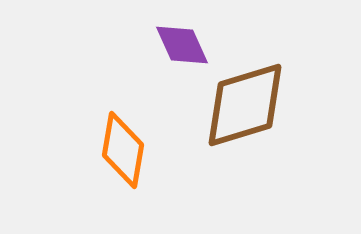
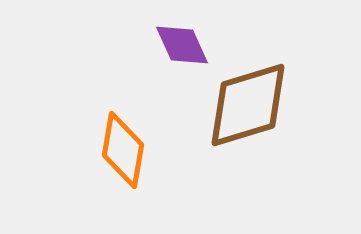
brown diamond: moved 3 px right
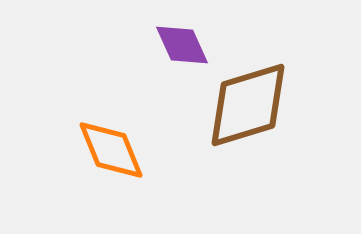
orange diamond: moved 12 px left; rotated 32 degrees counterclockwise
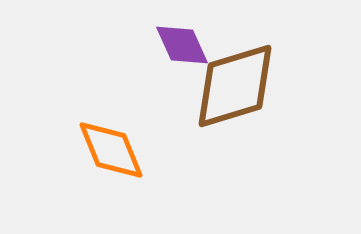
brown diamond: moved 13 px left, 19 px up
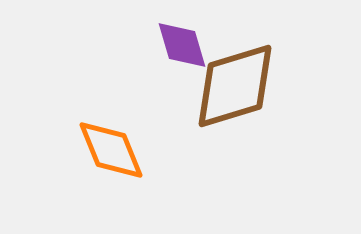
purple diamond: rotated 8 degrees clockwise
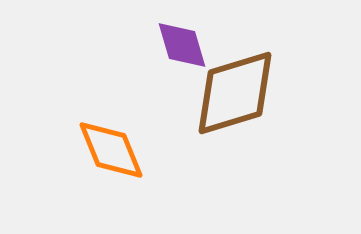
brown diamond: moved 7 px down
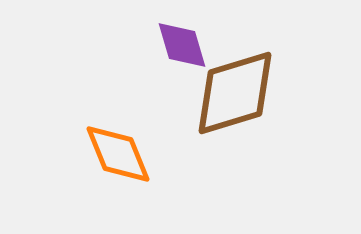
orange diamond: moved 7 px right, 4 px down
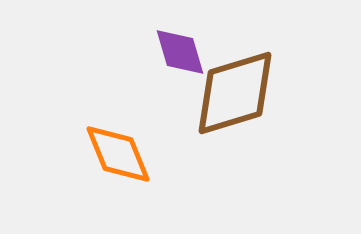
purple diamond: moved 2 px left, 7 px down
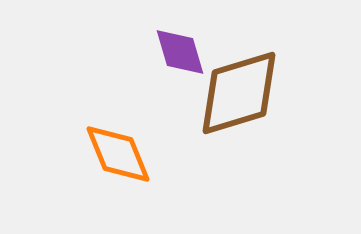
brown diamond: moved 4 px right
